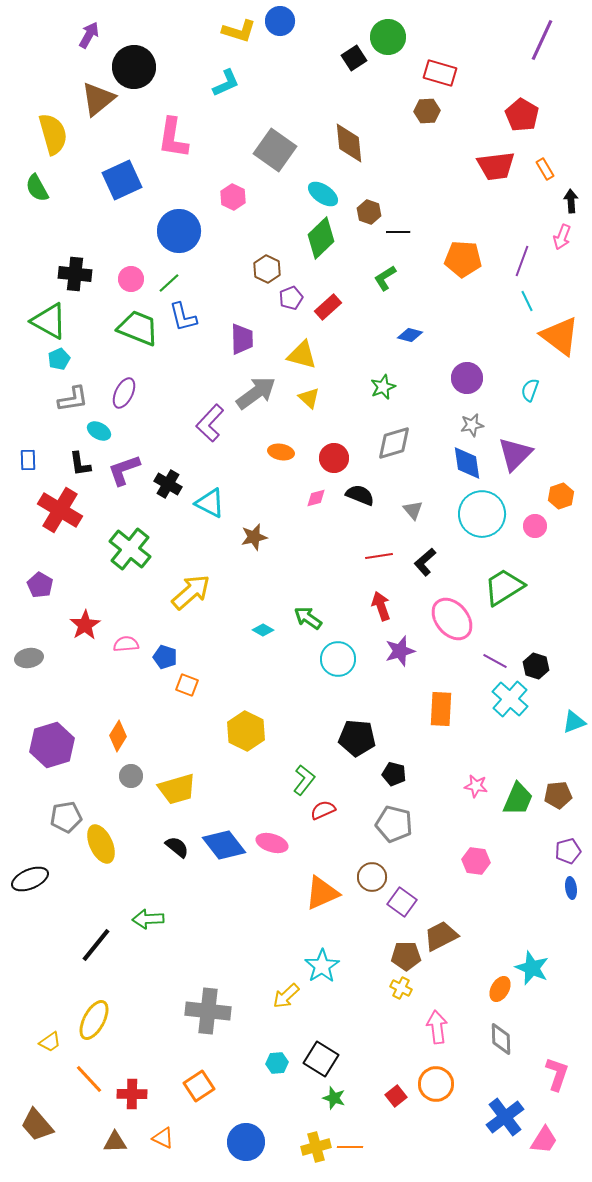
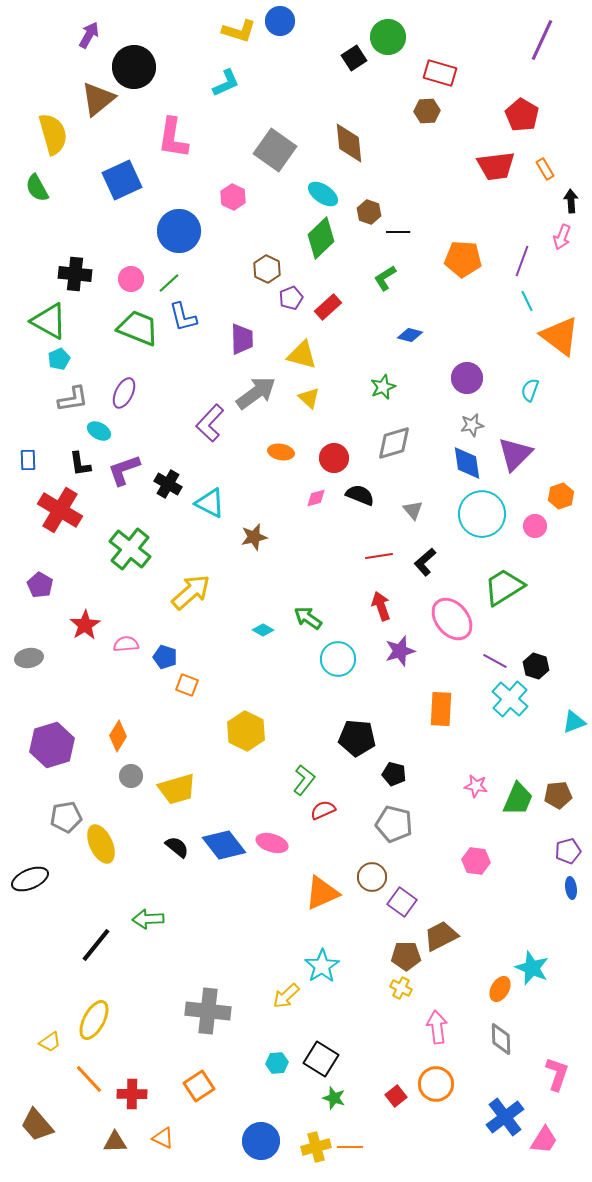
blue circle at (246, 1142): moved 15 px right, 1 px up
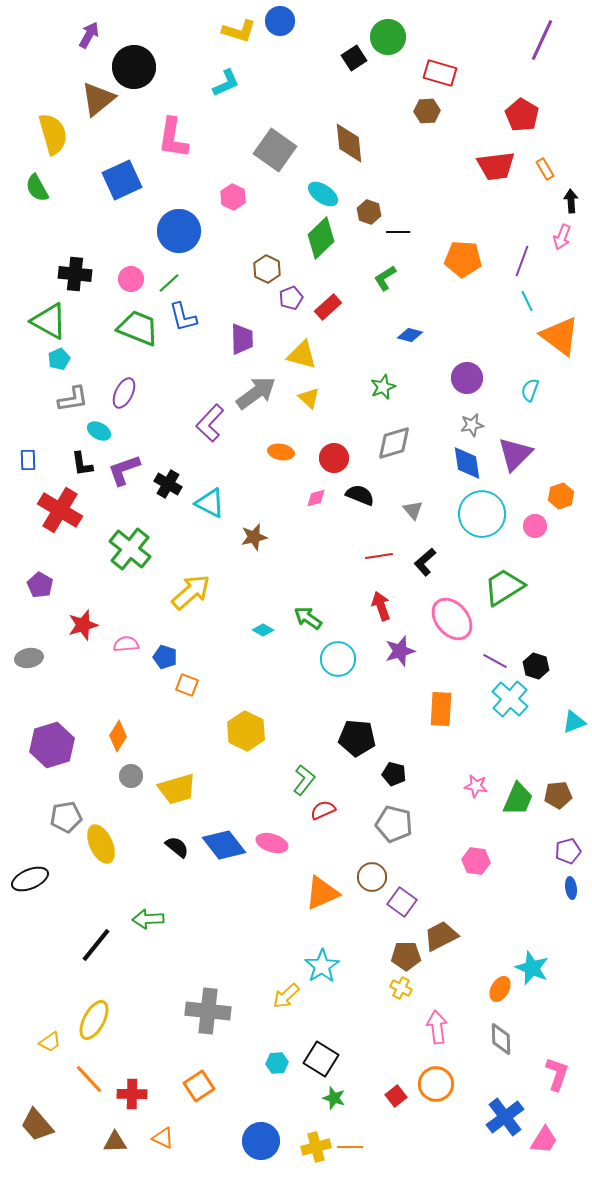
black L-shape at (80, 464): moved 2 px right
red star at (85, 625): moved 2 px left; rotated 16 degrees clockwise
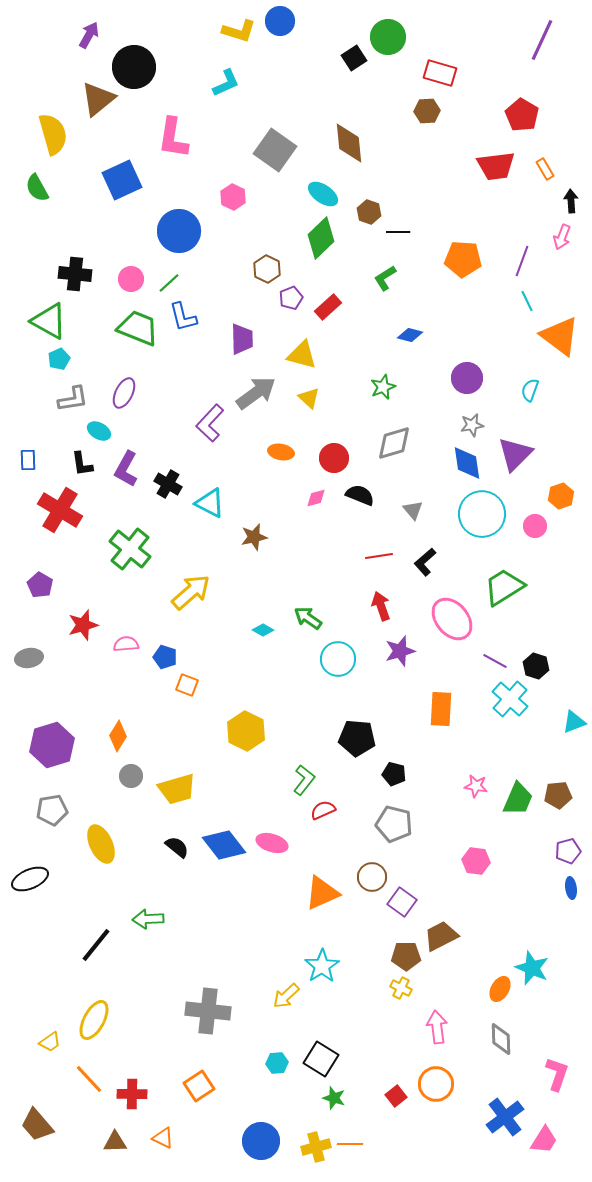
purple L-shape at (124, 470): moved 2 px right, 1 px up; rotated 42 degrees counterclockwise
gray pentagon at (66, 817): moved 14 px left, 7 px up
orange line at (350, 1147): moved 3 px up
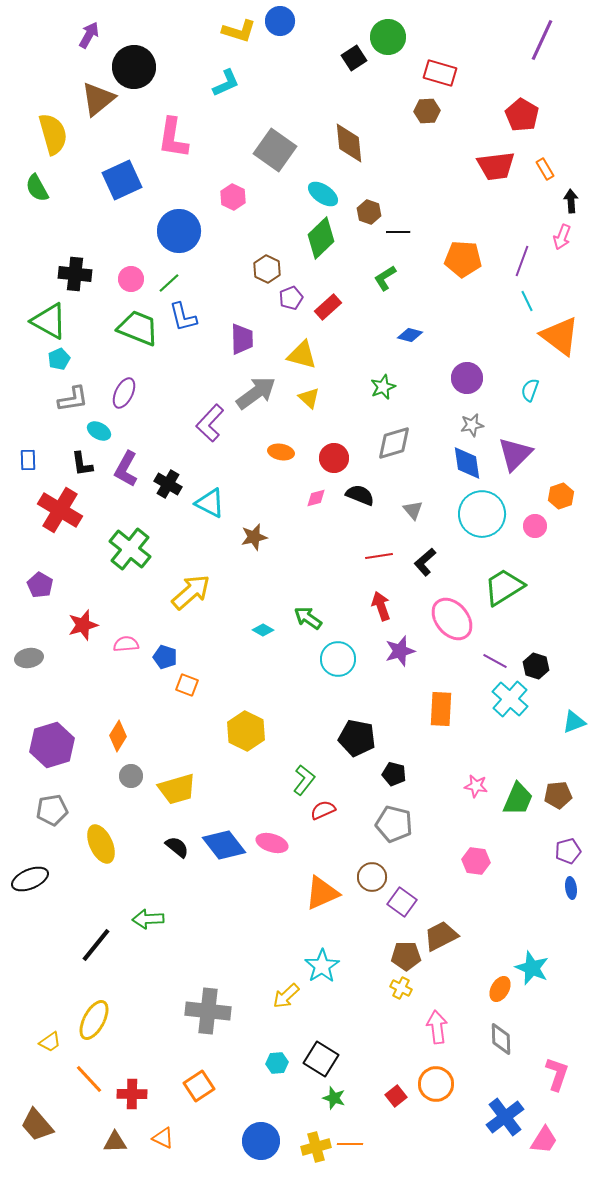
black pentagon at (357, 738): rotated 6 degrees clockwise
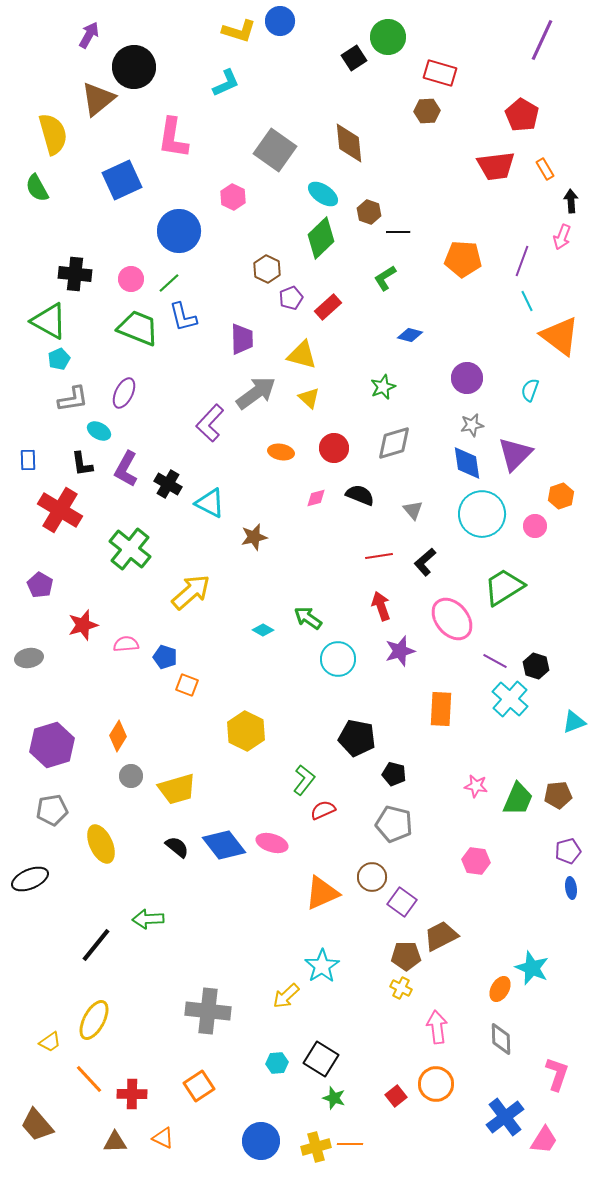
red circle at (334, 458): moved 10 px up
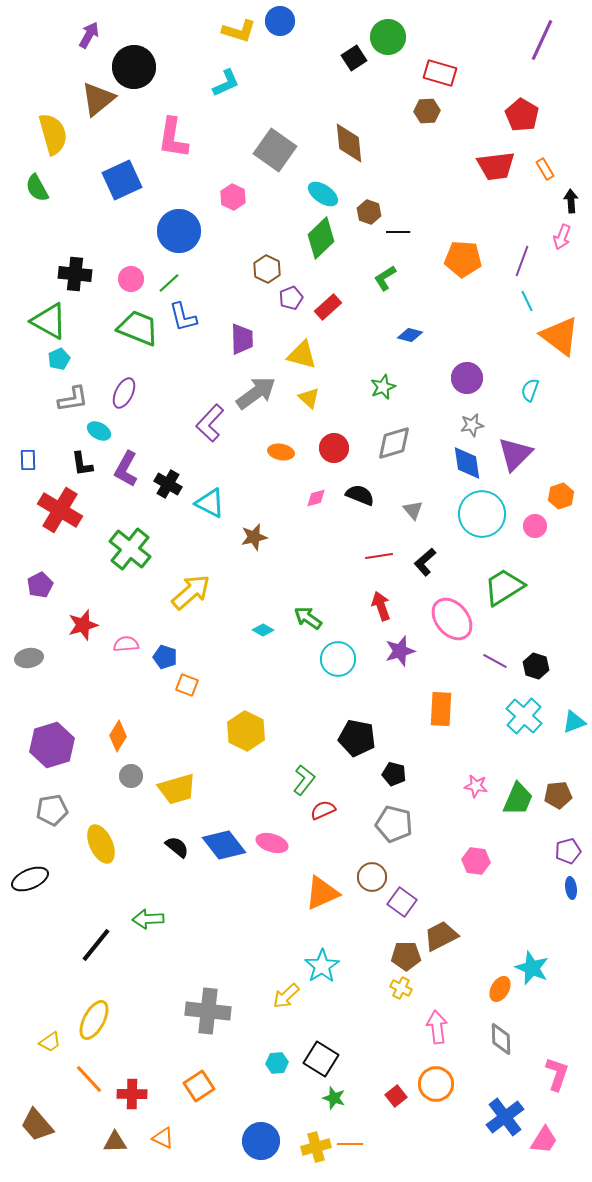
purple pentagon at (40, 585): rotated 15 degrees clockwise
cyan cross at (510, 699): moved 14 px right, 17 px down
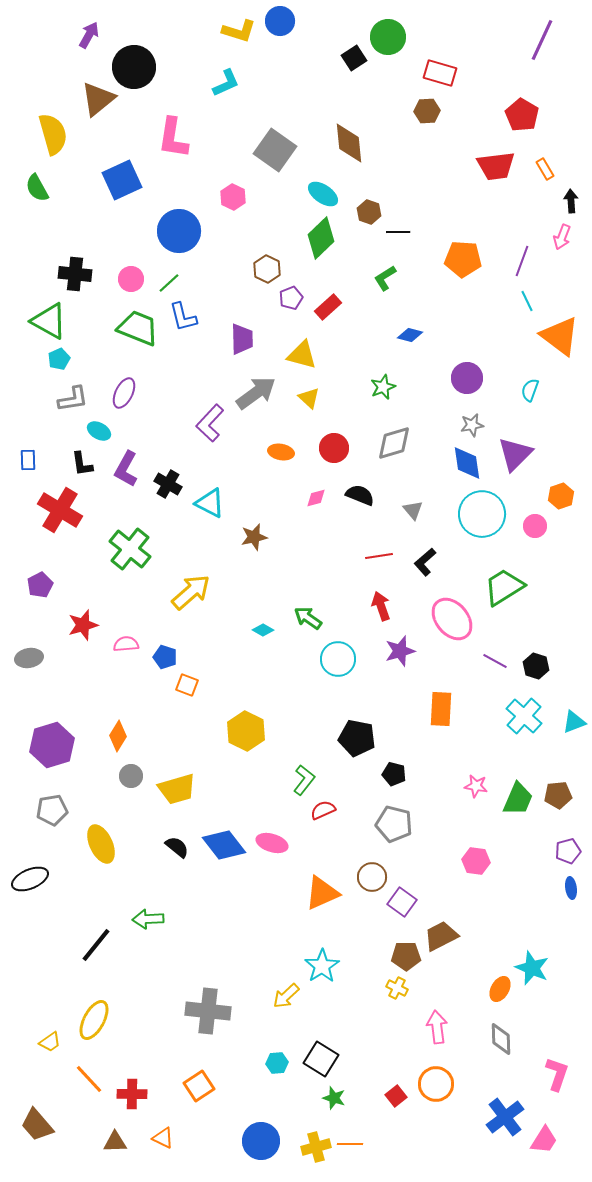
yellow cross at (401, 988): moved 4 px left
